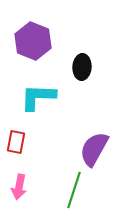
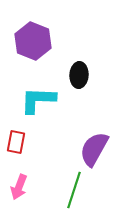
black ellipse: moved 3 px left, 8 px down
cyan L-shape: moved 3 px down
pink arrow: rotated 10 degrees clockwise
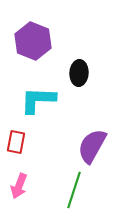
black ellipse: moved 2 px up
purple semicircle: moved 2 px left, 3 px up
pink arrow: moved 1 px up
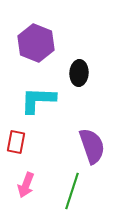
purple hexagon: moved 3 px right, 2 px down
purple semicircle: rotated 132 degrees clockwise
pink arrow: moved 7 px right, 1 px up
green line: moved 2 px left, 1 px down
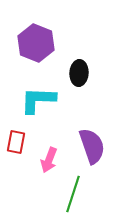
pink arrow: moved 23 px right, 25 px up
green line: moved 1 px right, 3 px down
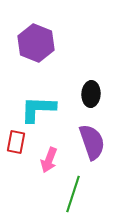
black ellipse: moved 12 px right, 21 px down
cyan L-shape: moved 9 px down
purple semicircle: moved 4 px up
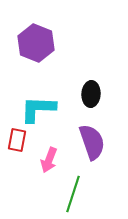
red rectangle: moved 1 px right, 2 px up
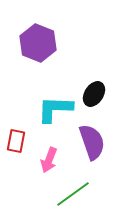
purple hexagon: moved 2 px right
black ellipse: moved 3 px right; rotated 30 degrees clockwise
cyan L-shape: moved 17 px right
red rectangle: moved 1 px left, 1 px down
green line: rotated 36 degrees clockwise
